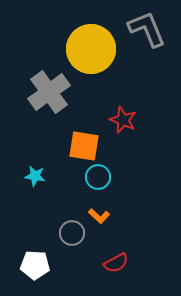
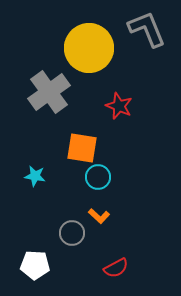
yellow circle: moved 2 px left, 1 px up
red star: moved 4 px left, 14 px up
orange square: moved 2 px left, 2 px down
red semicircle: moved 5 px down
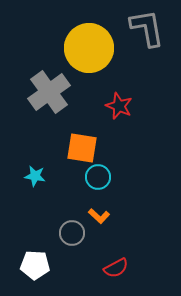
gray L-shape: moved 1 px up; rotated 12 degrees clockwise
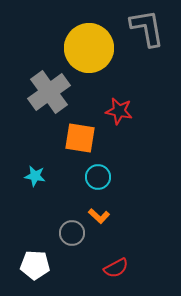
red star: moved 5 px down; rotated 12 degrees counterclockwise
orange square: moved 2 px left, 10 px up
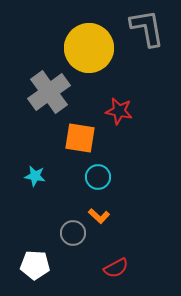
gray circle: moved 1 px right
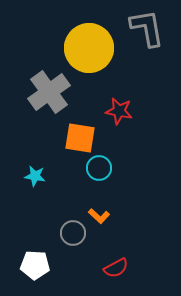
cyan circle: moved 1 px right, 9 px up
